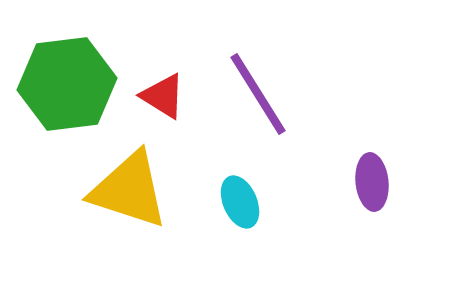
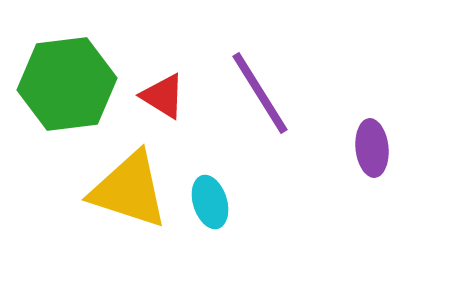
purple line: moved 2 px right, 1 px up
purple ellipse: moved 34 px up
cyan ellipse: moved 30 px left; rotated 6 degrees clockwise
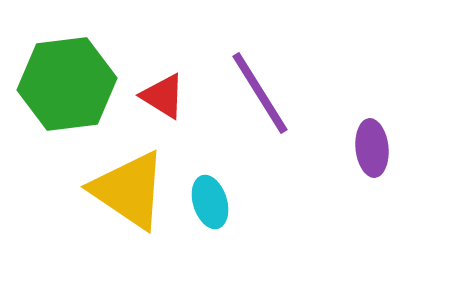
yellow triangle: rotated 16 degrees clockwise
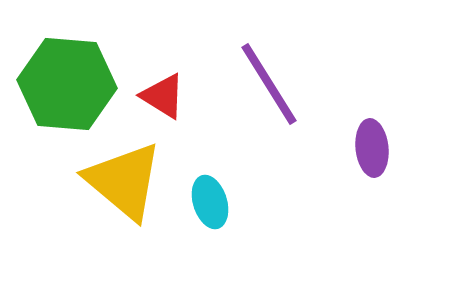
green hexagon: rotated 12 degrees clockwise
purple line: moved 9 px right, 9 px up
yellow triangle: moved 5 px left, 9 px up; rotated 6 degrees clockwise
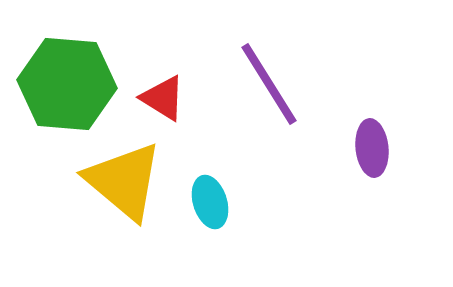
red triangle: moved 2 px down
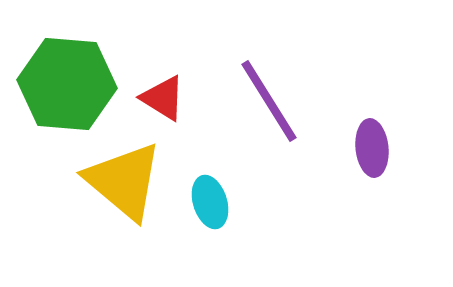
purple line: moved 17 px down
